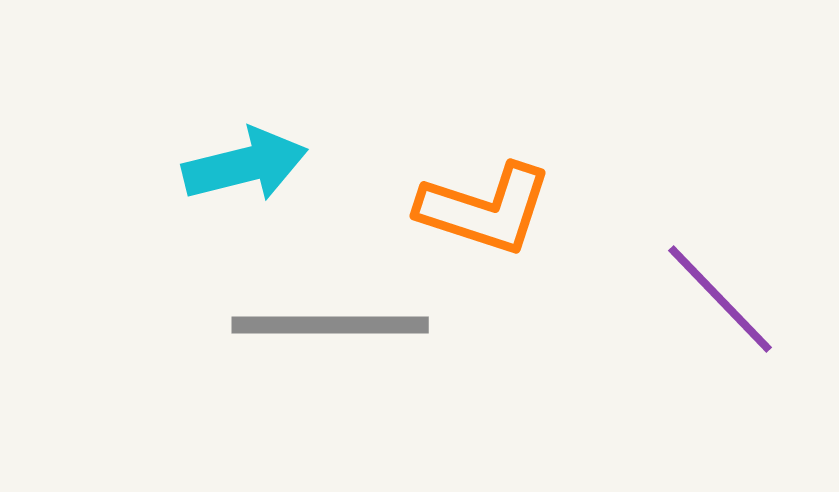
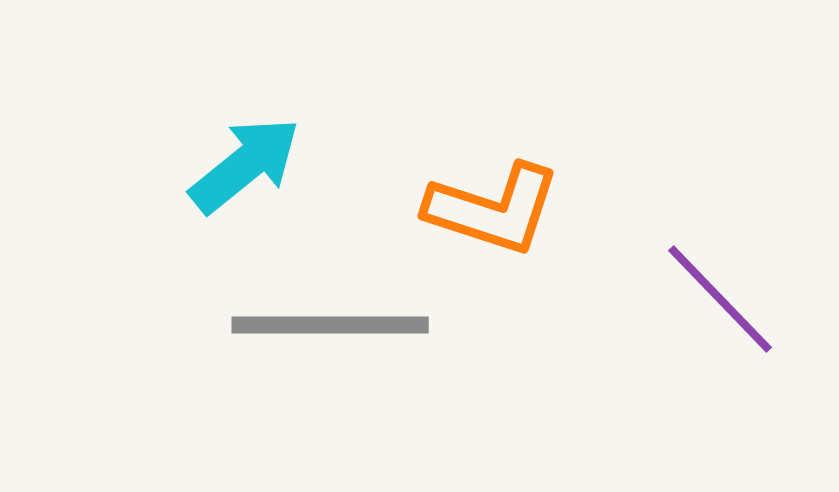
cyan arrow: rotated 25 degrees counterclockwise
orange L-shape: moved 8 px right
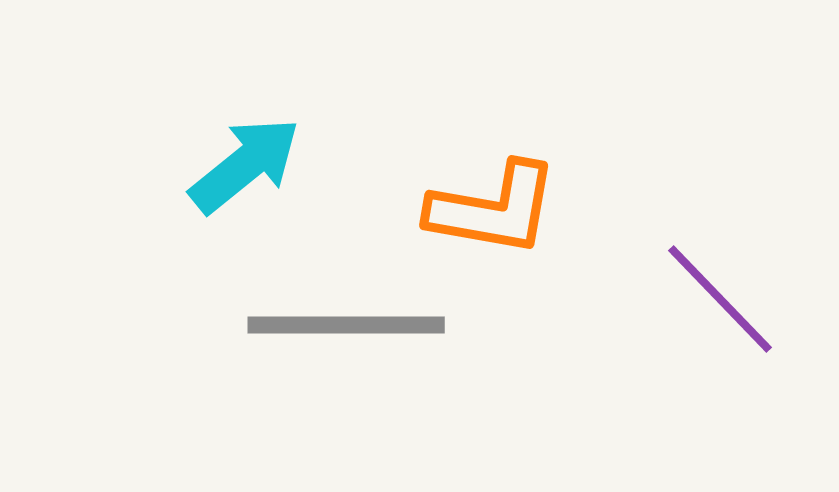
orange L-shape: rotated 8 degrees counterclockwise
gray line: moved 16 px right
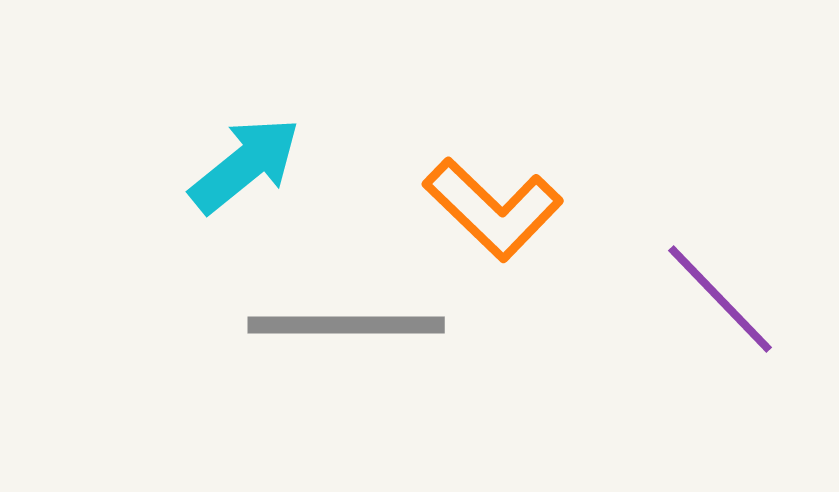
orange L-shape: rotated 34 degrees clockwise
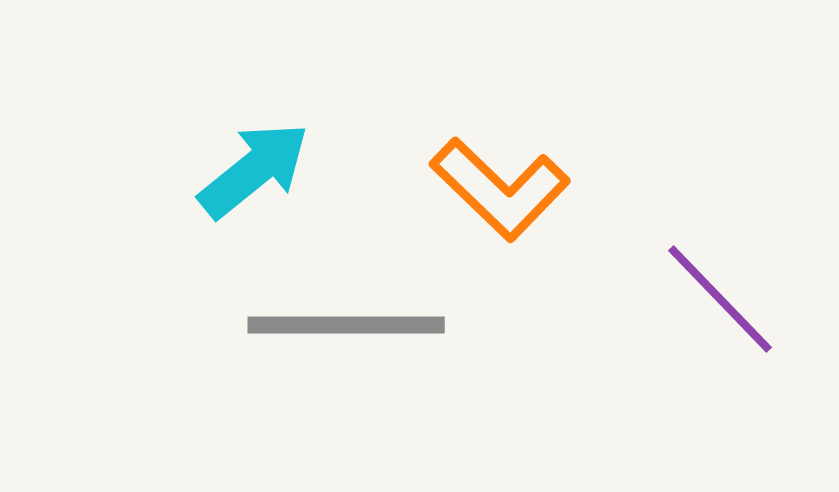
cyan arrow: moved 9 px right, 5 px down
orange L-shape: moved 7 px right, 20 px up
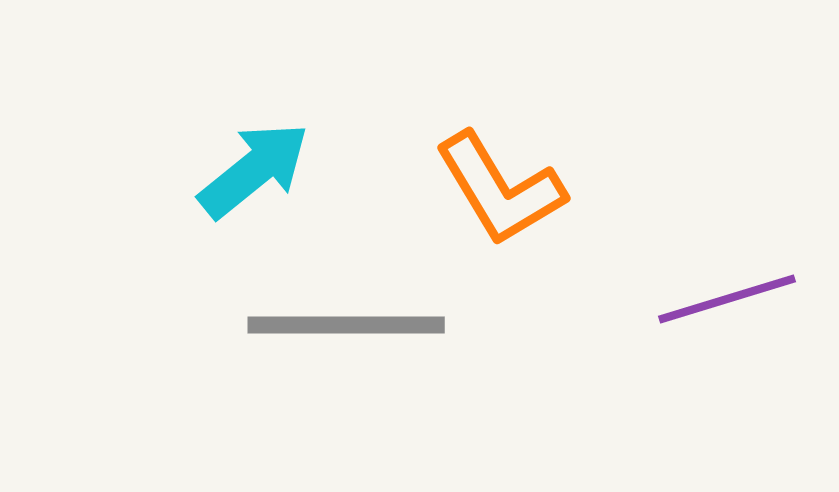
orange L-shape: rotated 15 degrees clockwise
purple line: moved 7 px right; rotated 63 degrees counterclockwise
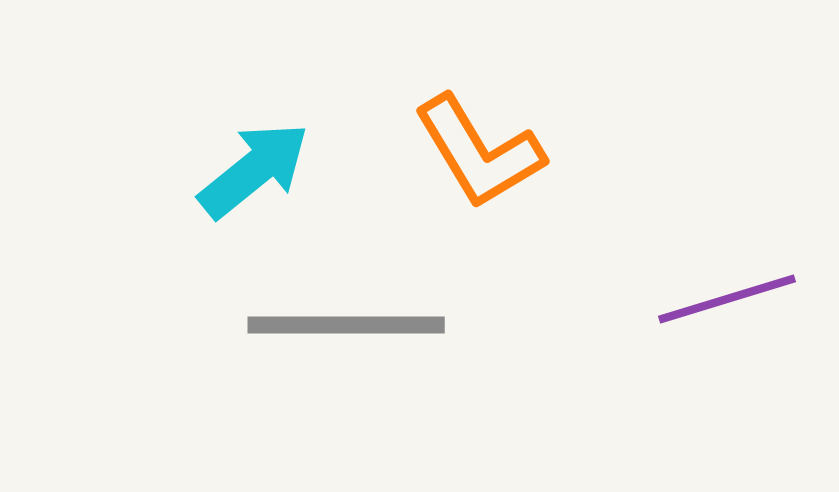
orange L-shape: moved 21 px left, 37 px up
